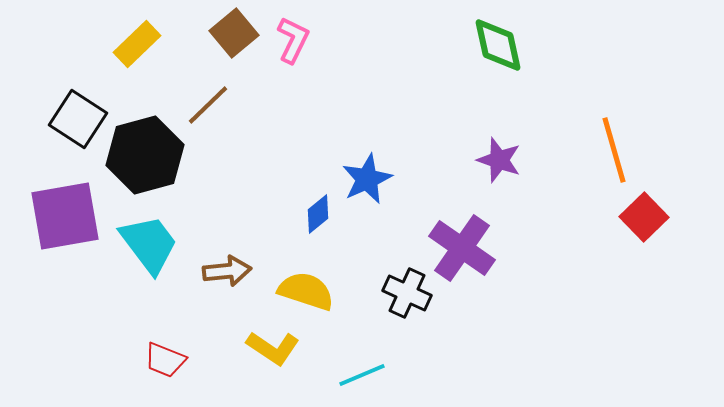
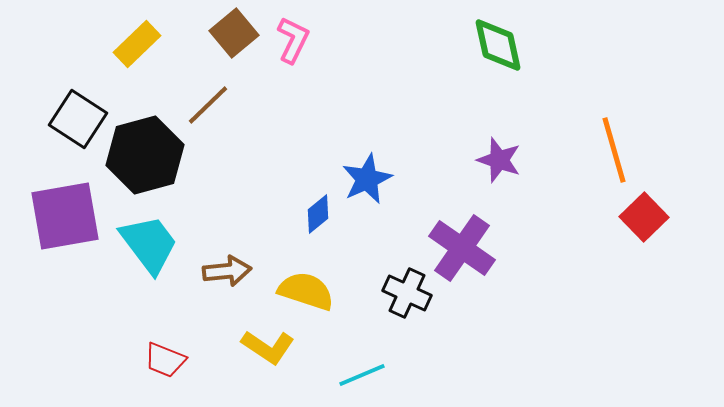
yellow L-shape: moved 5 px left, 1 px up
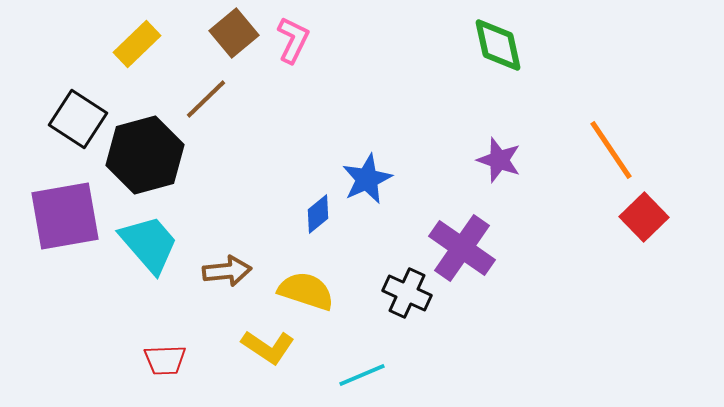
brown line: moved 2 px left, 6 px up
orange line: moved 3 px left; rotated 18 degrees counterclockwise
cyan trapezoid: rotated 4 degrees counterclockwise
red trapezoid: rotated 24 degrees counterclockwise
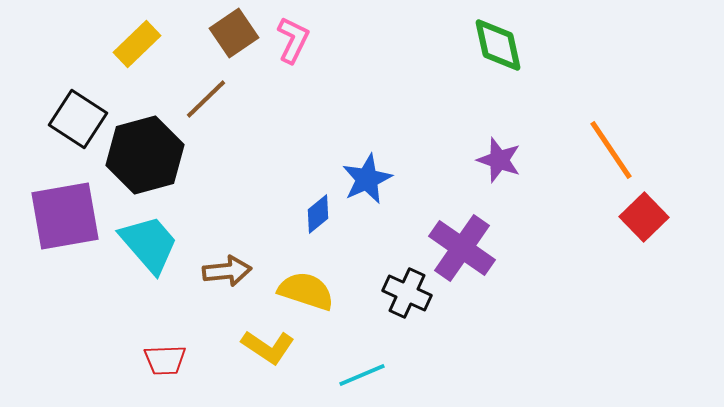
brown square: rotated 6 degrees clockwise
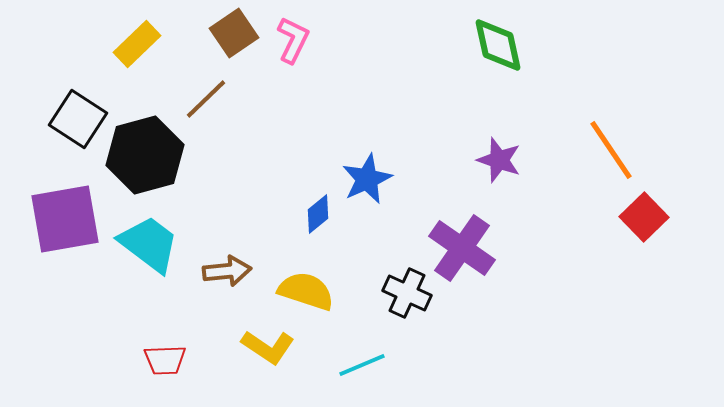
purple square: moved 3 px down
cyan trapezoid: rotated 12 degrees counterclockwise
cyan line: moved 10 px up
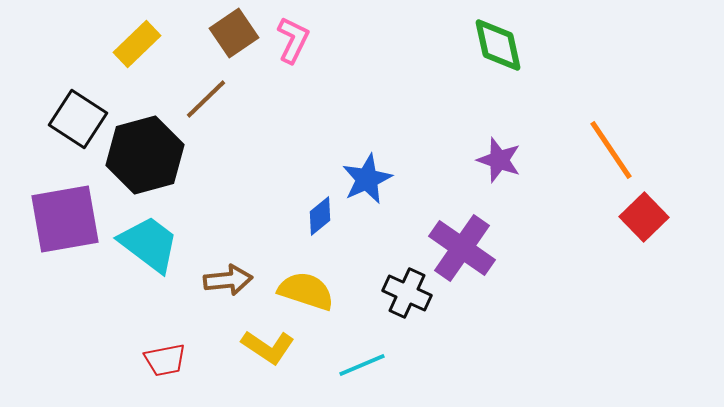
blue diamond: moved 2 px right, 2 px down
brown arrow: moved 1 px right, 9 px down
red trapezoid: rotated 9 degrees counterclockwise
